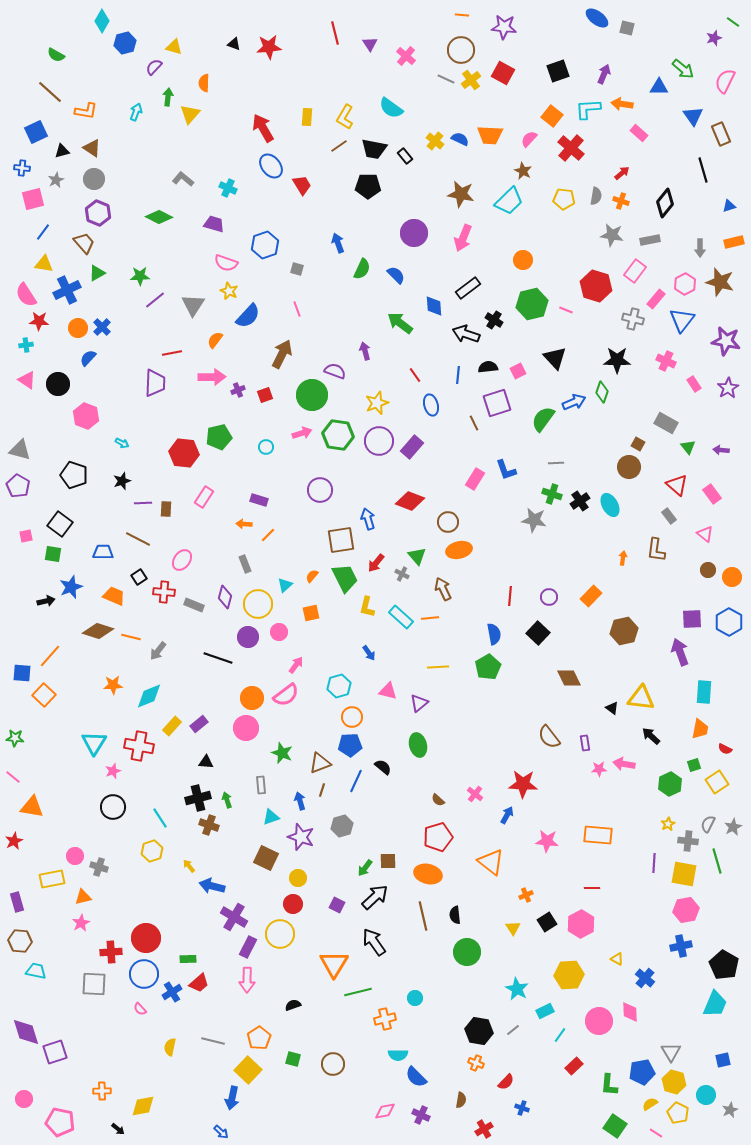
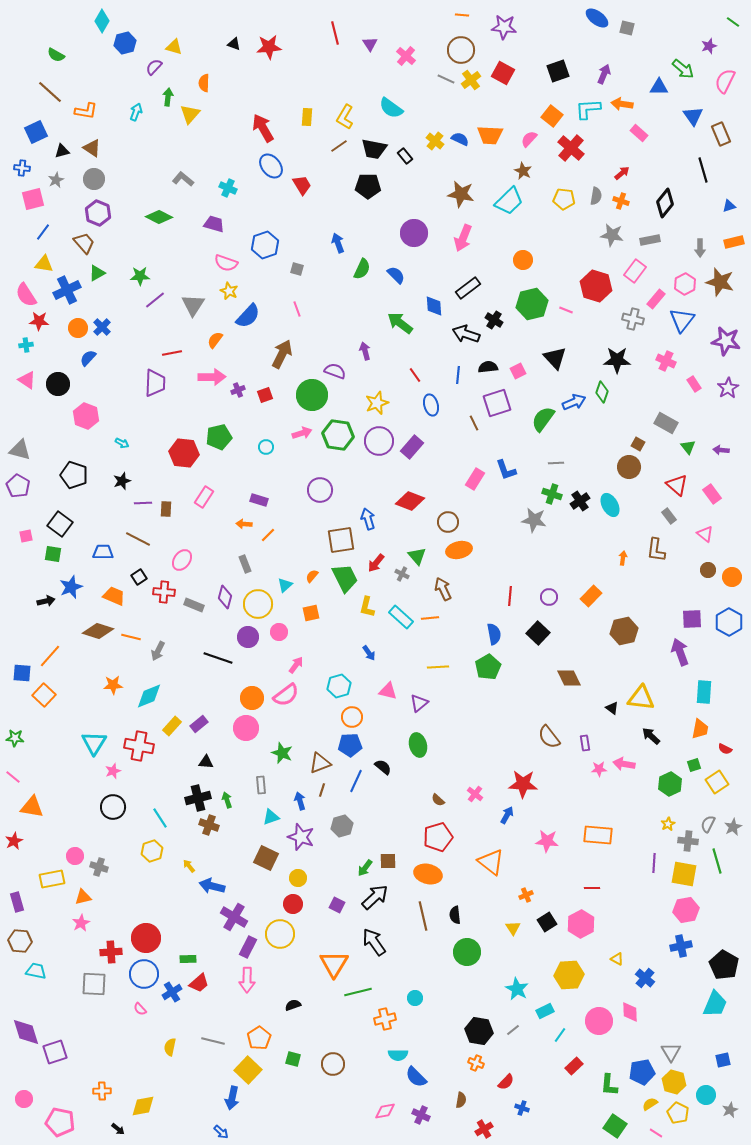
purple star at (714, 38): moved 5 px left, 8 px down
gray arrow at (158, 651): rotated 12 degrees counterclockwise
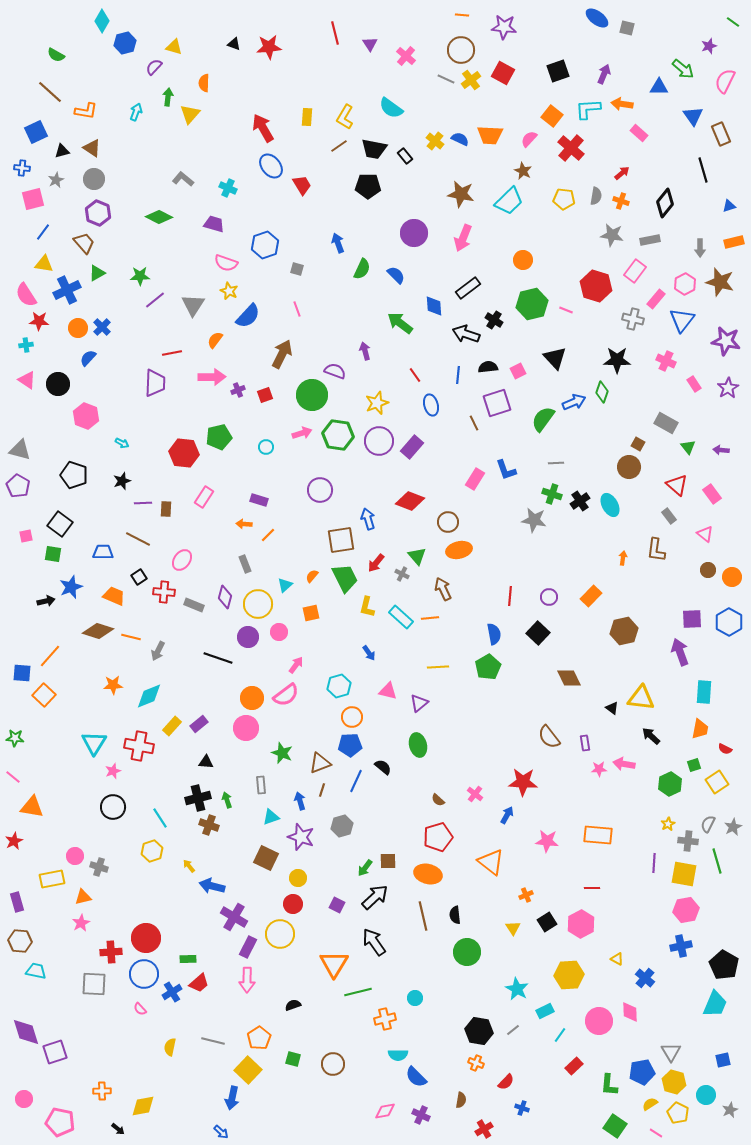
red star at (523, 784): moved 2 px up
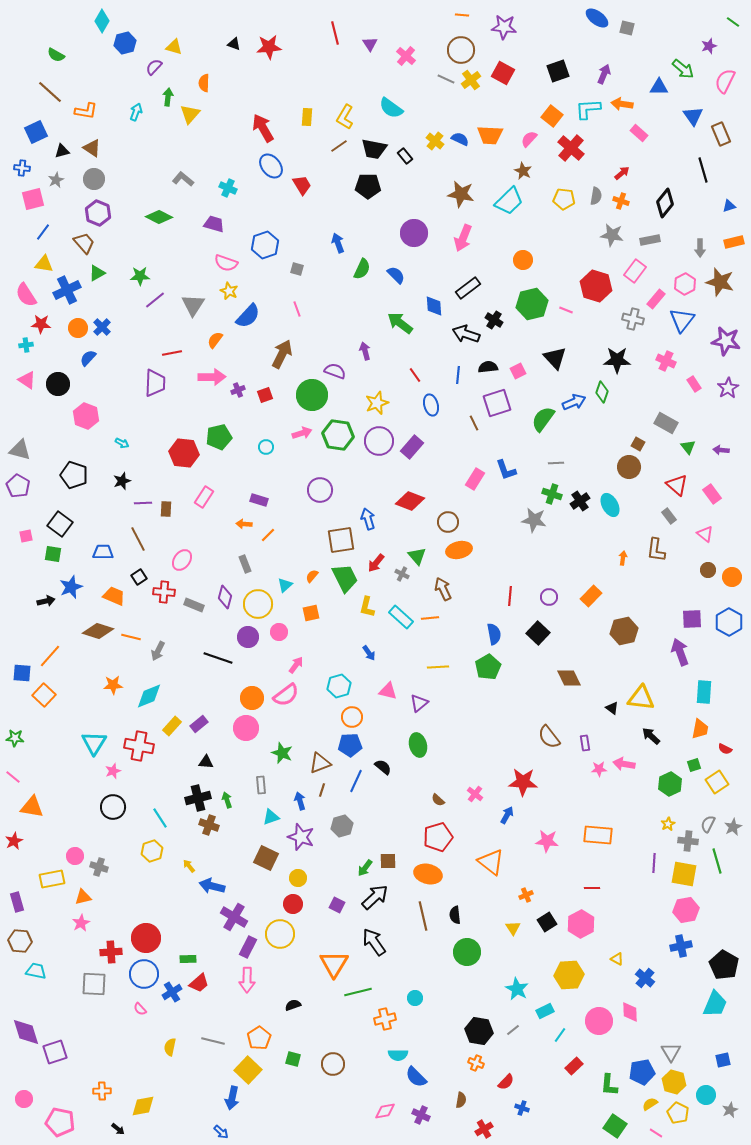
red star at (39, 321): moved 2 px right, 3 px down
brown line at (138, 539): rotated 35 degrees clockwise
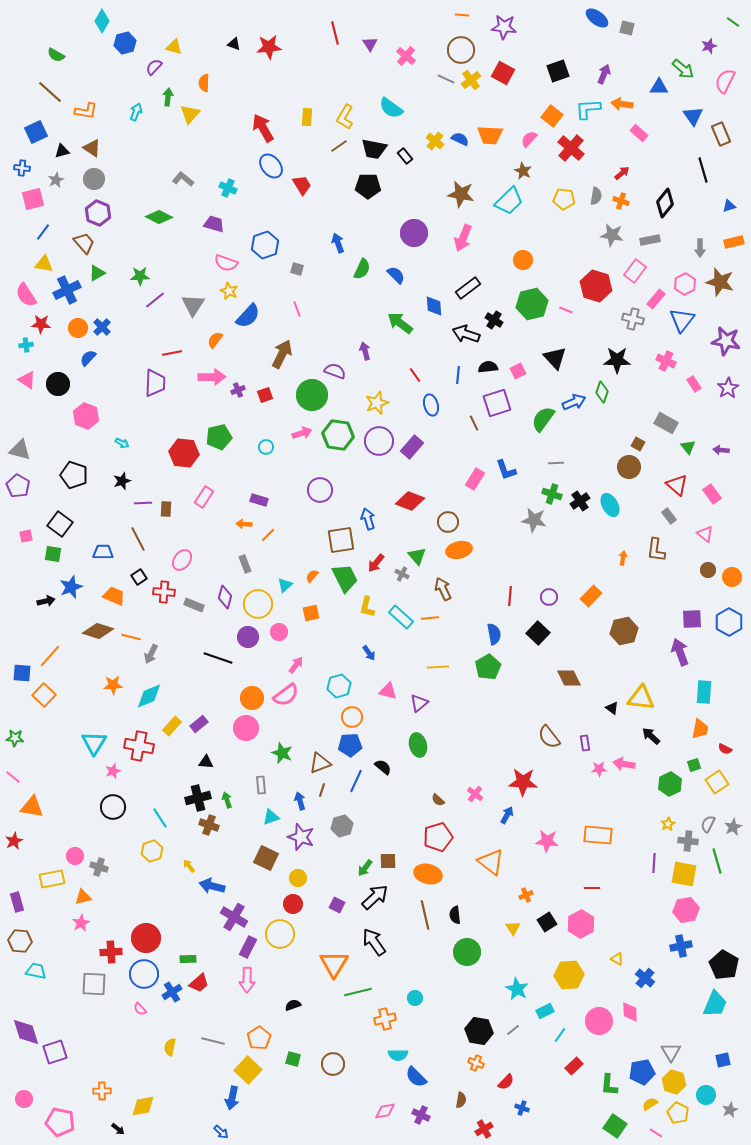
gray arrow at (158, 651): moved 7 px left, 3 px down
brown line at (423, 916): moved 2 px right, 1 px up
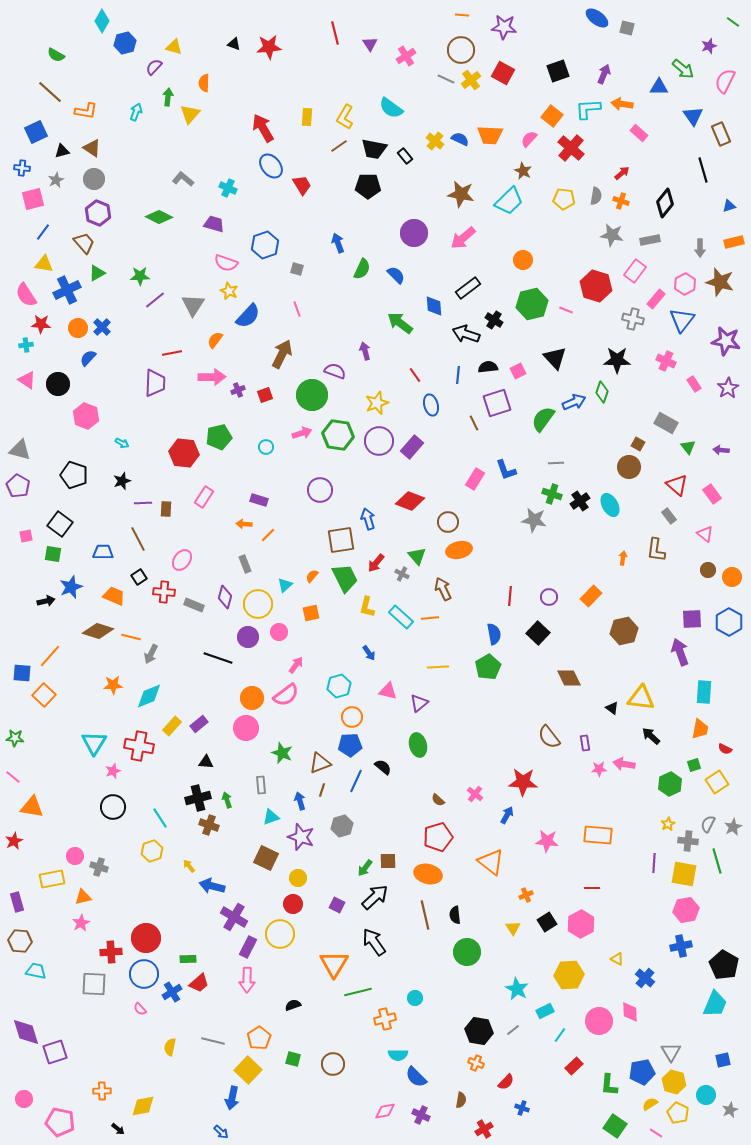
pink cross at (406, 56): rotated 18 degrees clockwise
pink arrow at (463, 238): rotated 28 degrees clockwise
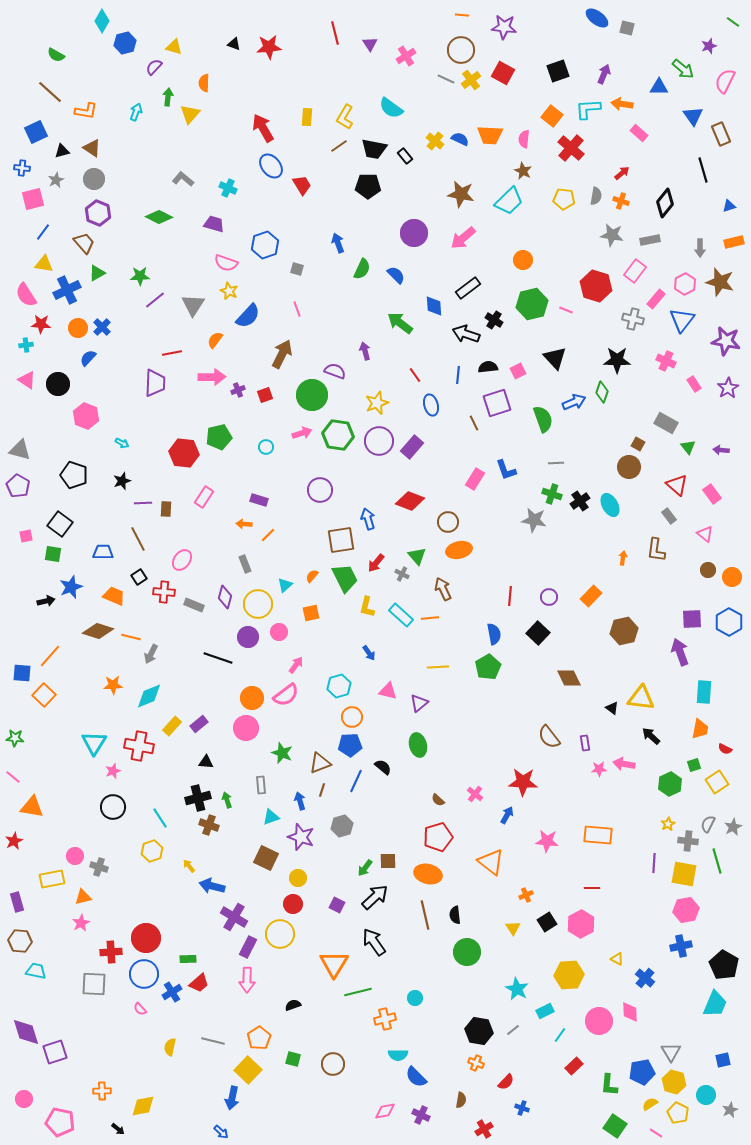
pink semicircle at (529, 139): moved 5 px left; rotated 36 degrees counterclockwise
green semicircle at (543, 419): rotated 124 degrees clockwise
cyan rectangle at (401, 617): moved 2 px up
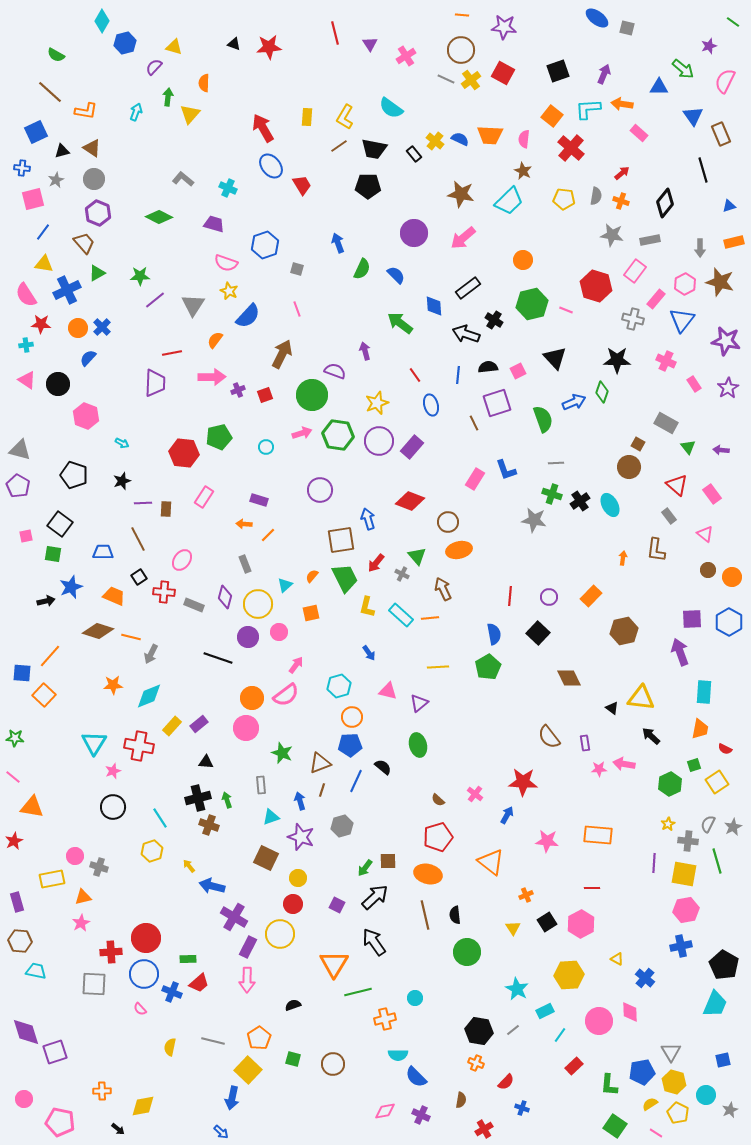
black rectangle at (405, 156): moved 9 px right, 2 px up
blue cross at (172, 992): rotated 36 degrees counterclockwise
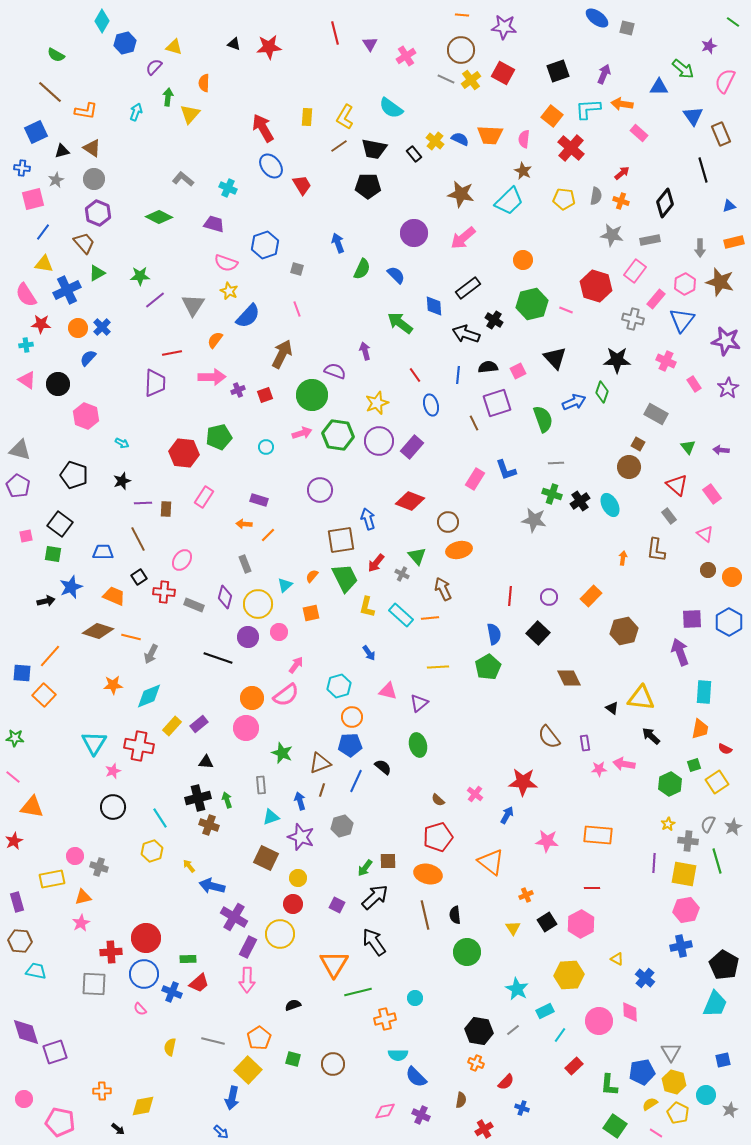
gray rectangle at (666, 423): moved 10 px left, 9 px up
